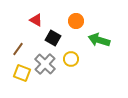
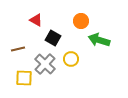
orange circle: moved 5 px right
brown line: rotated 40 degrees clockwise
yellow square: moved 2 px right, 5 px down; rotated 18 degrees counterclockwise
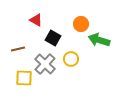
orange circle: moved 3 px down
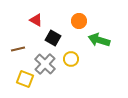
orange circle: moved 2 px left, 3 px up
yellow square: moved 1 px right, 1 px down; rotated 18 degrees clockwise
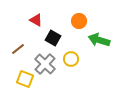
brown line: rotated 24 degrees counterclockwise
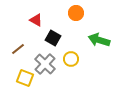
orange circle: moved 3 px left, 8 px up
yellow square: moved 1 px up
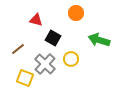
red triangle: rotated 16 degrees counterclockwise
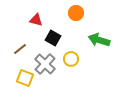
brown line: moved 2 px right
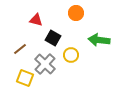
green arrow: rotated 10 degrees counterclockwise
yellow circle: moved 4 px up
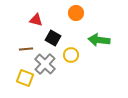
brown line: moved 6 px right; rotated 32 degrees clockwise
